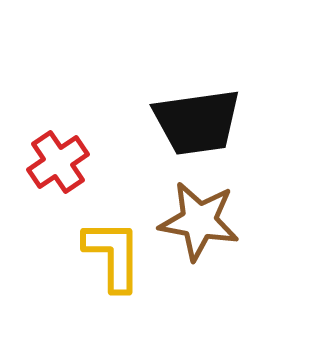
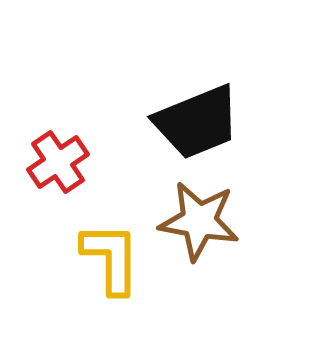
black trapezoid: rotated 14 degrees counterclockwise
yellow L-shape: moved 2 px left, 3 px down
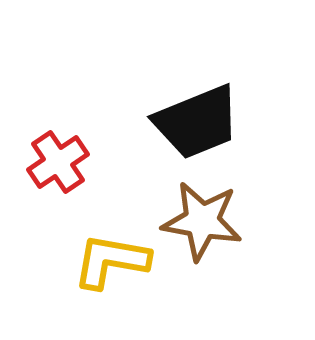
brown star: moved 3 px right
yellow L-shape: moved 3 px down; rotated 80 degrees counterclockwise
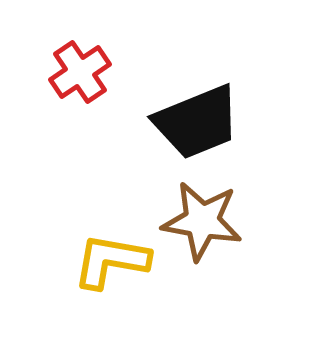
red cross: moved 22 px right, 90 px up
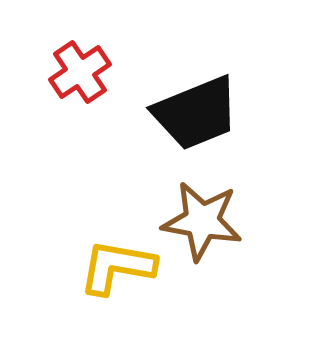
black trapezoid: moved 1 px left, 9 px up
yellow L-shape: moved 6 px right, 6 px down
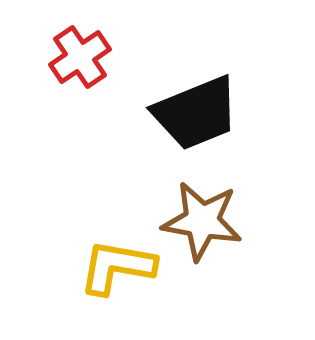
red cross: moved 15 px up
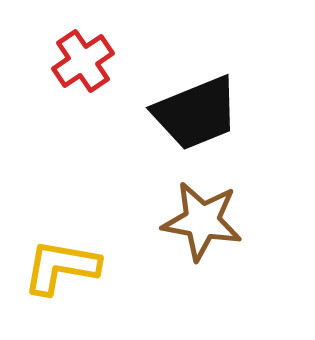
red cross: moved 3 px right, 4 px down
yellow L-shape: moved 56 px left
